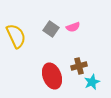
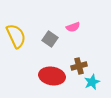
gray square: moved 1 px left, 10 px down
red ellipse: rotated 60 degrees counterclockwise
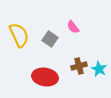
pink semicircle: rotated 72 degrees clockwise
yellow semicircle: moved 3 px right, 1 px up
red ellipse: moved 7 px left, 1 px down
cyan star: moved 7 px right, 13 px up; rotated 21 degrees counterclockwise
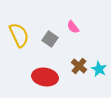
brown cross: rotated 35 degrees counterclockwise
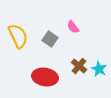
yellow semicircle: moved 1 px left, 1 px down
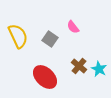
red ellipse: rotated 35 degrees clockwise
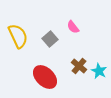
gray square: rotated 14 degrees clockwise
cyan star: moved 2 px down
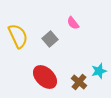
pink semicircle: moved 4 px up
brown cross: moved 16 px down
cyan star: rotated 28 degrees clockwise
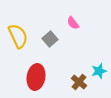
red ellipse: moved 9 px left; rotated 55 degrees clockwise
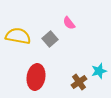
pink semicircle: moved 4 px left
yellow semicircle: rotated 55 degrees counterclockwise
brown cross: rotated 14 degrees clockwise
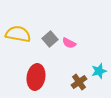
pink semicircle: moved 20 px down; rotated 24 degrees counterclockwise
yellow semicircle: moved 2 px up
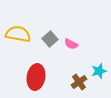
pink semicircle: moved 2 px right, 1 px down
